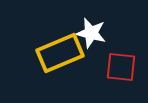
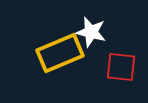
white star: moved 1 px up
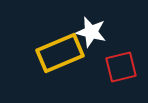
red square: rotated 20 degrees counterclockwise
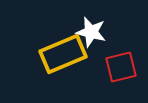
yellow rectangle: moved 3 px right, 1 px down
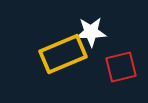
white star: rotated 16 degrees counterclockwise
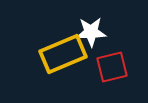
red square: moved 9 px left
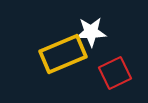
red square: moved 3 px right, 6 px down; rotated 12 degrees counterclockwise
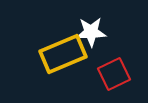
red square: moved 1 px left, 1 px down
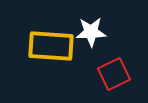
yellow rectangle: moved 12 px left, 8 px up; rotated 27 degrees clockwise
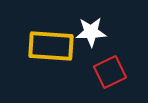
red square: moved 4 px left, 2 px up
